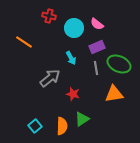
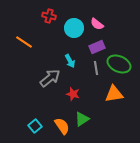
cyan arrow: moved 1 px left, 3 px down
orange semicircle: rotated 36 degrees counterclockwise
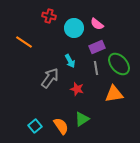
green ellipse: rotated 25 degrees clockwise
gray arrow: rotated 15 degrees counterclockwise
red star: moved 4 px right, 5 px up
orange semicircle: moved 1 px left
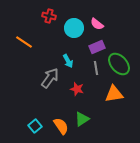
cyan arrow: moved 2 px left
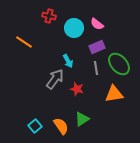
gray arrow: moved 5 px right, 1 px down
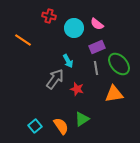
orange line: moved 1 px left, 2 px up
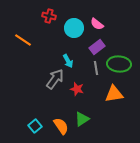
purple rectangle: rotated 14 degrees counterclockwise
green ellipse: rotated 45 degrees counterclockwise
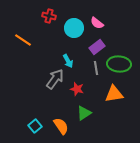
pink semicircle: moved 1 px up
green triangle: moved 2 px right, 6 px up
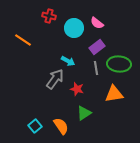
cyan arrow: rotated 32 degrees counterclockwise
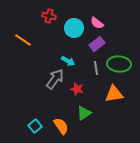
purple rectangle: moved 3 px up
